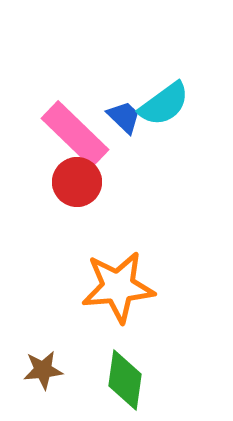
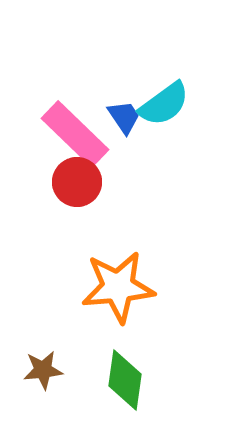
blue trapezoid: rotated 12 degrees clockwise
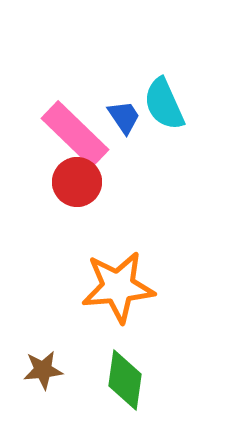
cyan semicircle: rotated 102 degrees clockwise
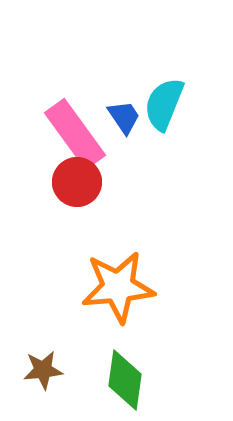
cyan semicircle: rotated 46 degrees clockwise
pink rectangle: rotated 10 degrees clockwise
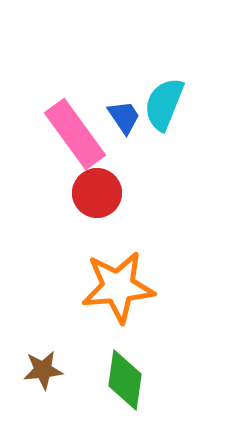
red circle: moved 20 px right, 11 px down
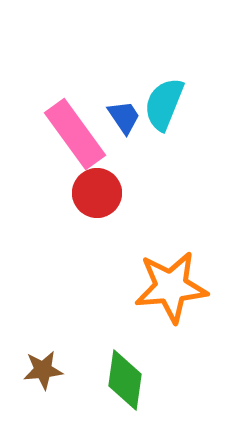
orange star: moved 53 px right
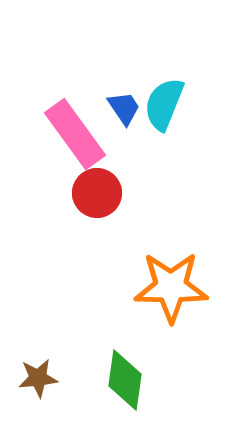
blue trapezoid: moved 9 px up
orange star: rotated 6 degrees clockwise
brown star: moved 5 px left, 8 px down
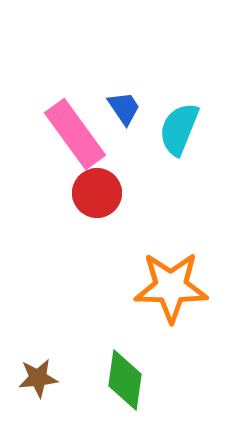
cyan semicircle: moved 15 px right, 25 px down
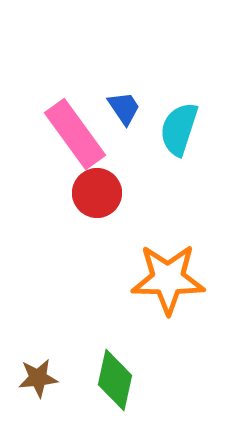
cyan semicircle: rotated 4 degrees counterclockwise
orange star: moved 3 px left, 8 px up
green diamond: moved 10 px left; rotated 4 degrees clockwise
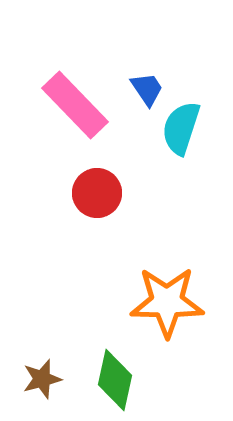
blue trapezoid: moved 23 px right, 19 px up
cyan semicircle: moved 2 px right, 1 px up
pink rectangle: moved 29 px up; rotated 8 degrees counterclockwise
orange star: moved 1 px left, 23 px down
brown star: moved 4 px right, 1 px down; rotated 9 degrees counterclockwise
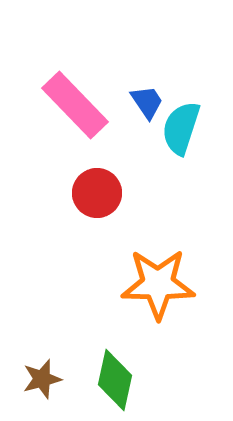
blue trapezoid: moved 13 px down
orange star: moved 9 px left, 18 px up
